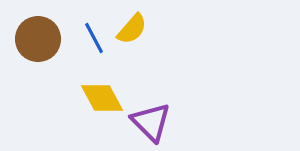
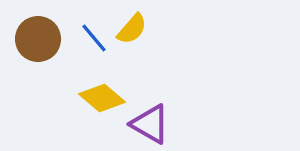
blue line: rotated 12 degrees counterclockwise
yellow diamond: rotated 21 degrees counterclockwise
purple triangle: moved 1 px left, 2 px down; rotated 15 degrees counterclockwise
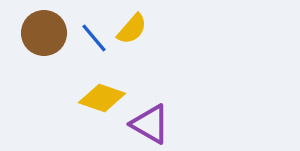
brown circle: moved 6 px right, 6 px up
yellow diamond: rotated 21 degrees counterclockwise
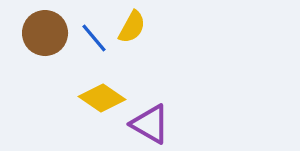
yellow semicircle: moved 2 px up; rotated 12 degrees counterclockwise
brown circle: moved 1 px right
yellow diamond: rotated 15 degrees clockwise
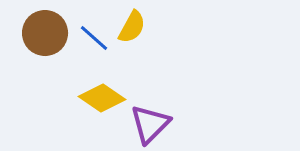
blue line: rotated 8 degrees counterclockwise
purple triangle: rotated 45 degrees clockwise
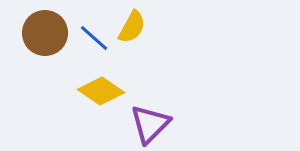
yellow diamond: moved 1 px left, 7 px up
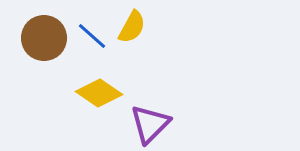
brown circle: moved 1 px left, 5 px down
blue line: moved 2 px left, 2 px up
yellow diamond: moved 2 px left, 2 px down
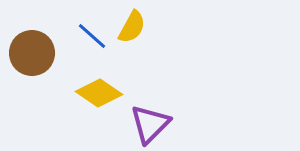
brown circle: moved 12 px left, 15 px down
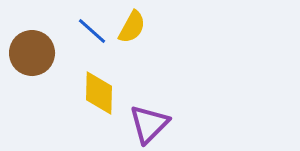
blue line: moved 5 px up
yellow diamond: rotated 57 degrees clockwise
purple triangle: moved 1 px left
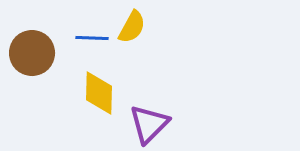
blue line: moved 7 px down; rotated 40 degrees counterclockwise
